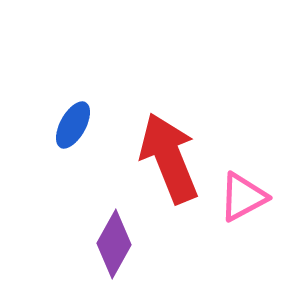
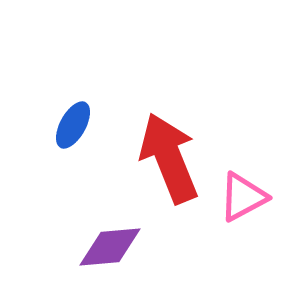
purple diamond: moved 4 px left, 3 px down; rotated 56 degrees clockwise
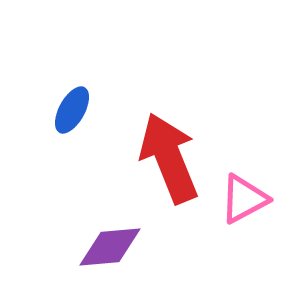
blue ellipse: moved 1 px left, 15 px up
pink triangle: moved 1 px right, 2 px down
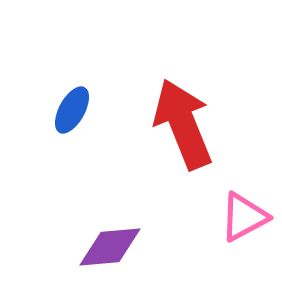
red arrow: moved 14 px right, 34 px up
pink triangle: moved 18 px down
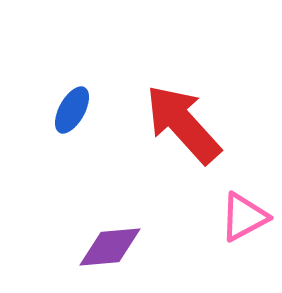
red arrow: rotated 20 degrees counterclockwise
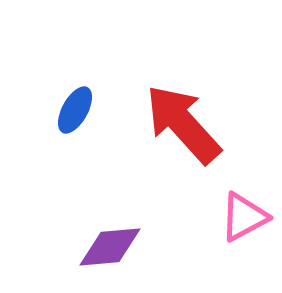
blue ellipse: moved 3 px right
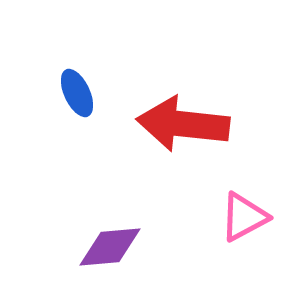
blue ellipse: moved 2 px right, 17 px up; rotated 54 degrees counterclockwise
red arrow: rotated 42 degrees counterclockwise
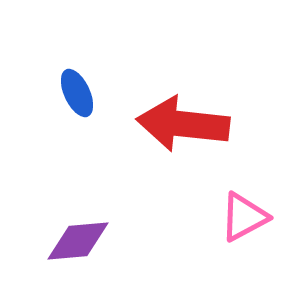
purple diamond: moved 32 px left, 6 px up
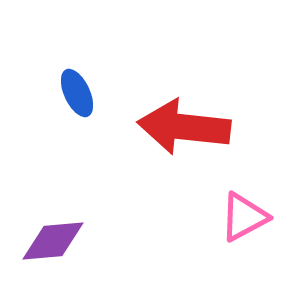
red arrow: moved 1 px right, 3 px down
purple diamond: moved 25 px left
